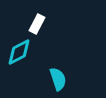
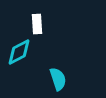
white rectangle: rotated 30 degrees counterclockwise
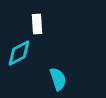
cyan diamond: moved 1 px down
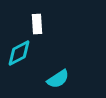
cyan semicircle: rotated 75 degrees clockwise
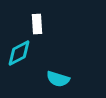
cyan semicircle: rotated 50 degrees clockwise
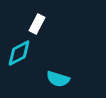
white rectangle: rotated 30 degrees clockwise
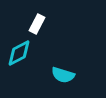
cyan semicircle: moved 5 px right, 4 px up
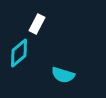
cyan diamond: rotated 12 degrees counterclockwise
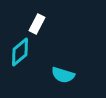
cyan diamond: moved 1 px right, 1 px up
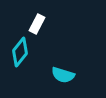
cyan diamond: rotated 12 degrees counterclockwise
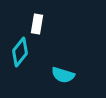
white rectangle: rotated 18 degrees counterclockwise
